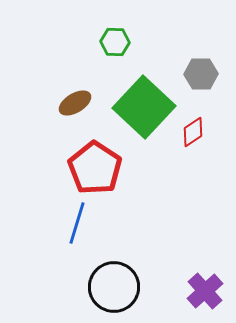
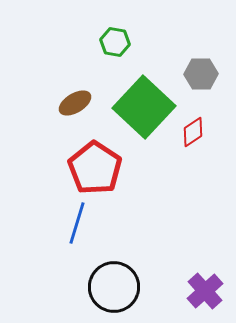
green hexagon: rotated 8 degrees clockwise
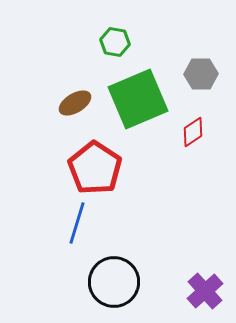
green square: moved 6 px left, 8 px up; rotated 24 degrees clockwise
black circle: moved 5 px up
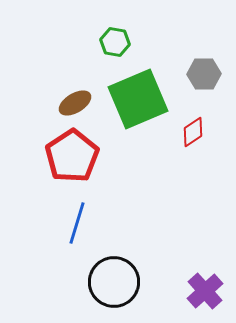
gray hexagon: moved 3 px right
red pentagon: moved 23 px left, 12 px up; rotated 6 degrees clockwise
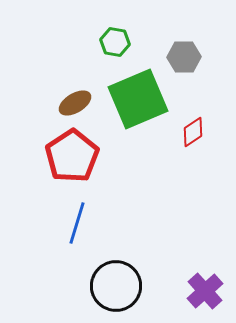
gray hexagon: moved 20 px left, 17 px up
black circle: moved 2 px right, 4 px down
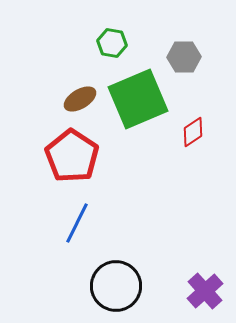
green hexagon: moved 3 px left, 1 px down
brown ellipse: moved 5 px right, 4 px up
red pentagon: rotated 6 degrees counterclockwise
blue line: rotated 9 degrees clockwise
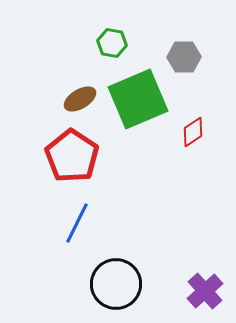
black circle: moved 2 px up
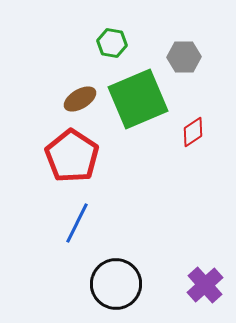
purple cross: moved 6 px up
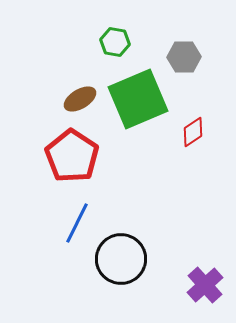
green hexagon: moved 3 px right, 1 px up
black circle: moved 5 px right, 25 px up
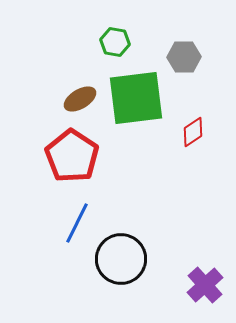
green square: moved 2 px left, 1 px up; rotated 16 degrees clockwise
